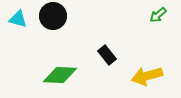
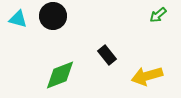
green diamond: rotated 24 degrees counterclockwise
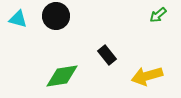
black circle: moved 3 px right
green diamond: moved 2 px right, 1 px down; rotated 12 degrees clockwise
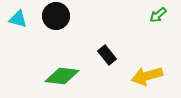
green diamond: rotated 16 degrees clockwise
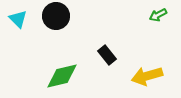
green arrow: rotated 12 degrees clockwise
cyan triangle: rotated 30 degrees clockwise
green diamond: rotated 20 degrees counterclockwise
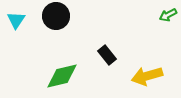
green arrow: moved 10 px right
cyan triangle: moved 2 px left, 1 px down; rotated 18 degrees clockwise
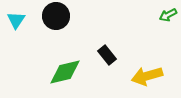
green diamond: moved 3 px right, 4 px up
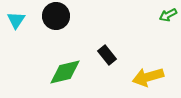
yellow arrow: moved 1 px right, 1 px down
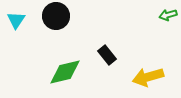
green arrow: rotated 12 degrees clockwise
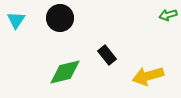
black circle: moved 4 px right, 2 px down
yellow arrow: moved 1 px up
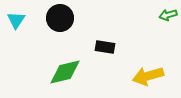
black rectangle: moved 2 px left, 8 px up; rotated 42 degrees counterclockwise
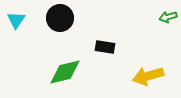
green arrow: moved 2 px down
